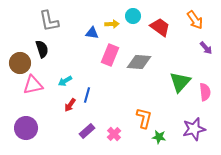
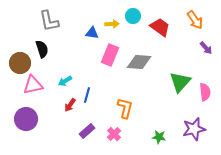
orange L-shape: moved 19 px left, 10 px up
purple circle: moved 9 px up
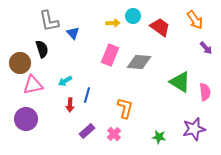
yellow arrow: moved 1 px right, 1 px up
blue triangle: moved 19 px left; rotated 40 degrees clockwise
green triangle: rotated 40 degrees counterclockwise
red arrow: rotated 32 degrees counterclockwise
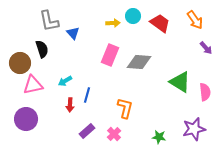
red trapezoid: moved 4 px up
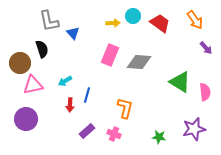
pink cross: rotated 24 degrees counterclockwise
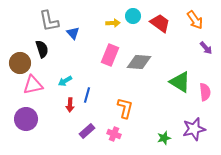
green star: moved 5 px right, 1 px down; rotated 24 degrees counterclockwise
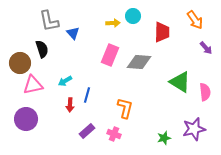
red trapezoid: moved 2 px right, 9 px down; rotated 55 degrees clockwise
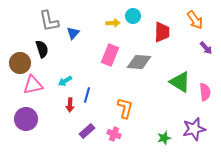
blue triangle: rotated 24 degrees clockwise
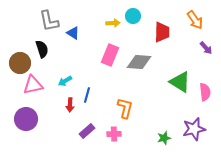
blue triangle: rotated 40 degrees counterclockwise
pink cross: rotated 24 degrees counterclockwise
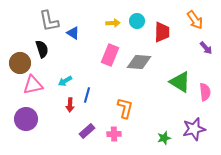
cyan circle: moved 4 px right, 5 px down
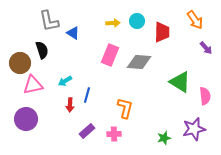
black semicircle: moved 1 px down
pink semicircle: moved 4 px down
